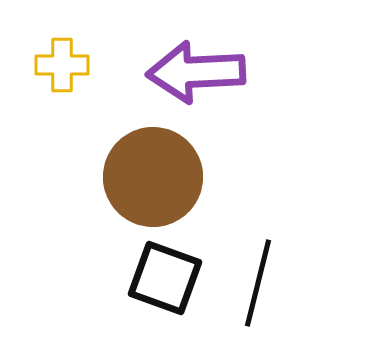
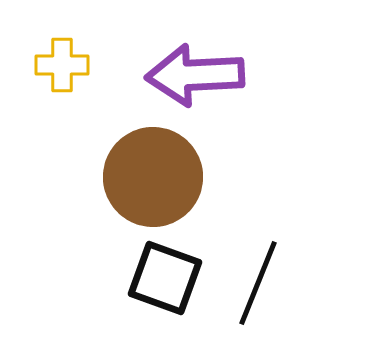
purple arrow: moved 1 px left, 3 px down
black line: rotated 8 degrees clockwise
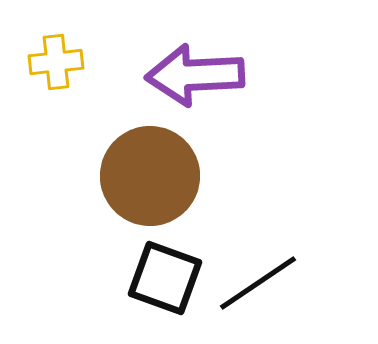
yellow cross: moved 6 px left, 3 px up; rotated 6 degrees counterclockwise
brown circle: moved 3 px left, 1 px up
black line: rotated 34 degrees clockwise
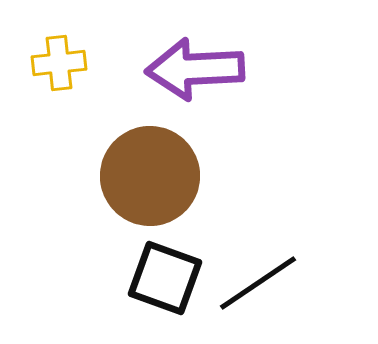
yellow cross: moved 3 px right, 1 px down
purple arrow: moved 6 px up
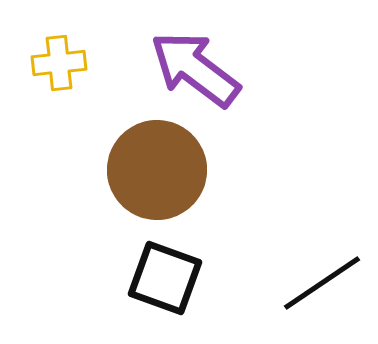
purple arrow: rotated 40 degrees clockwise
brown circle: moved 7 px right, 6 px up
black line: moved 64 px right
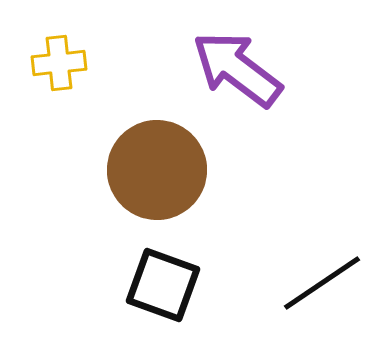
purple arrow: moved 42 px right
black square: moved 2 px left, 7 px down
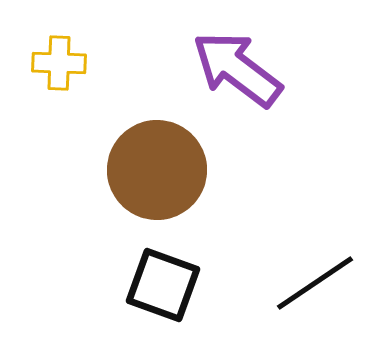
yellow cross: rotated 8 degrees clockwise
black line: moved 7 px left
